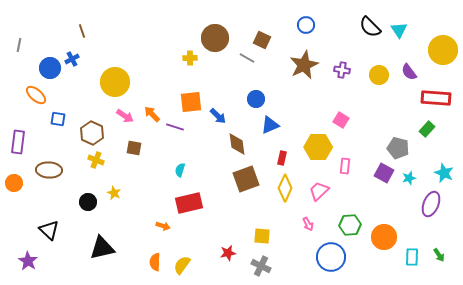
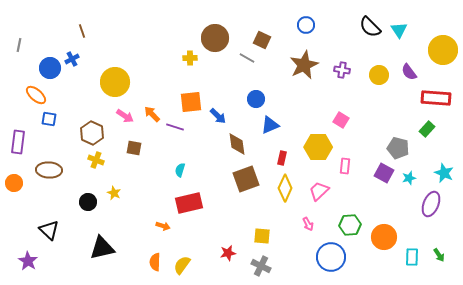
blue square at (58, 119): moved 9 px left
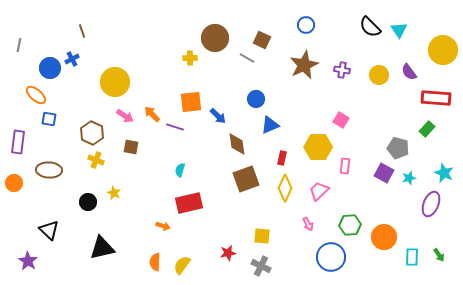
brown square at (134, 148): moved 3 px left, 1 px up
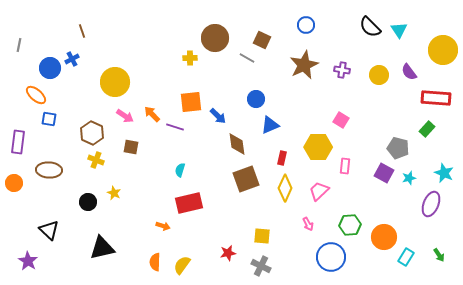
cyan rectangle at (412, 257): moved 6 px left; rotated 30 degrees clockwise
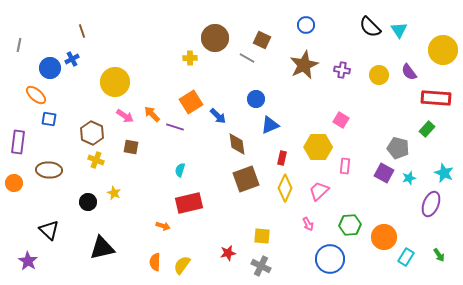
orange square at (191, 102): rotated 25 degrees counterclockwise
blue circle at (331, 257): moved 1 px left, 2 px down
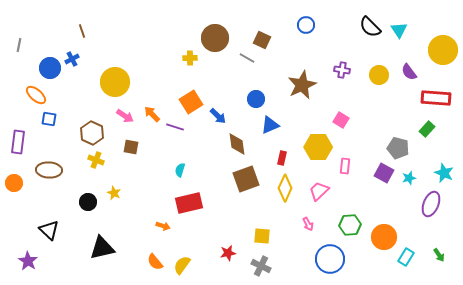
brown star at (304, 65): moved 2 px left, 20 px down
orange semicircle at (155, 262): rotated 42 degrees counterclockwise
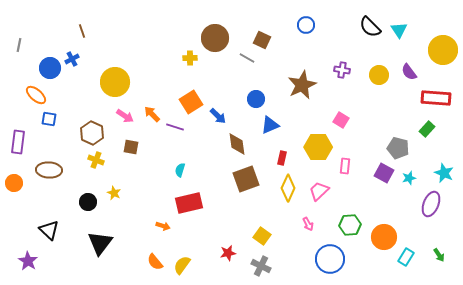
yellow diamond at (285, 188): moved 3 px right
yellow square at (262, 236): rotated 30 degrees clockwise
black triangle at (102, 248): moved 2 px left, 5 px up; rotated 40 degrees counterclockwise
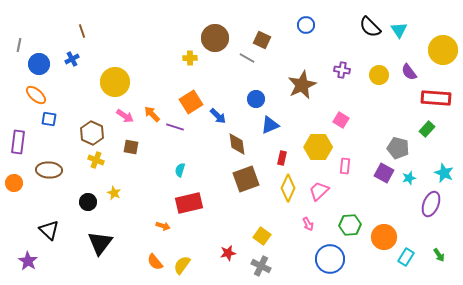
blue circle at (50, 68): moved 11 px left, 4 px up
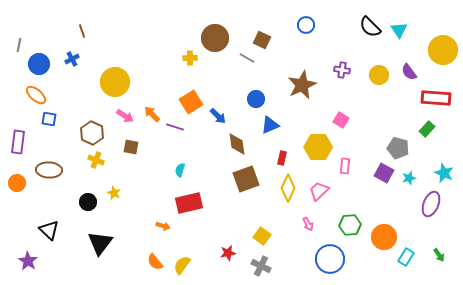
orange circle at (14, 183): moved 3 px right
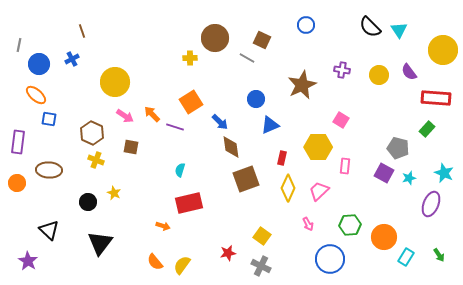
blue arrow at (218, 116): moved 2 px right, 6 px down
brown diamond at (237, 144): moved 6 px left, 3 px down
